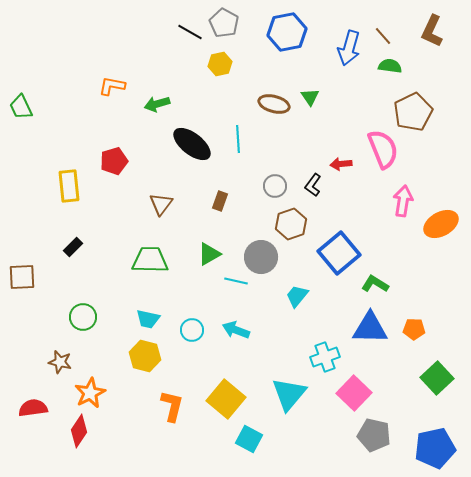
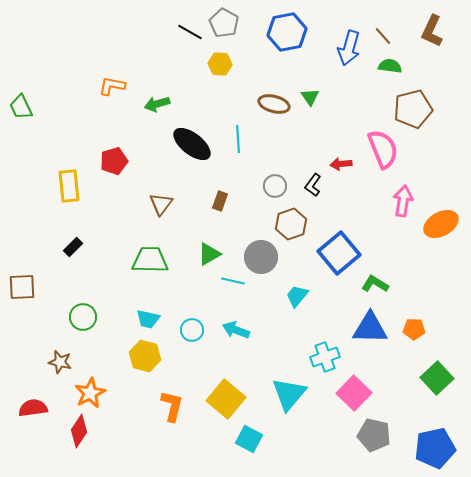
yellow hexagon at (220, 64): rotated 15 degrees clockwise
brown pentagon at (413, 112): moved 3 px up; rotated 12 degrees clockwise
brown square at (22, 277): moved 10 px down
cyan line at (236, 281): moved 3 px left
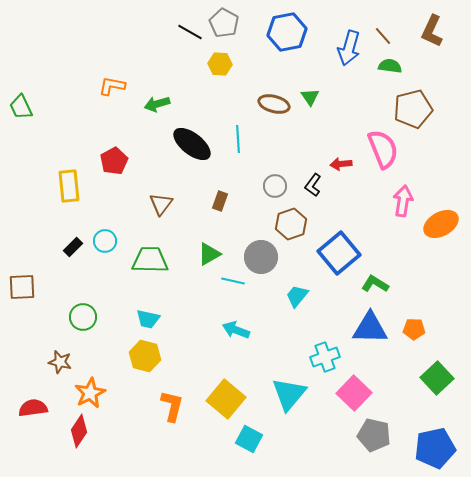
red pentagon at (114, 161): rotated 12 degrees counterclockwise
cyan circle at (192, 330): moved 87 px left, 89 px up
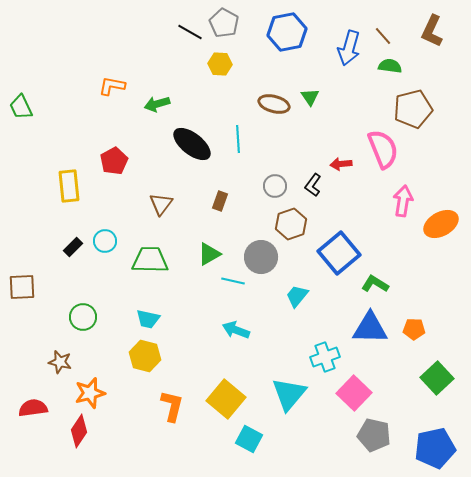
orange star at (90, 393): rotated 12 degrees clockwise
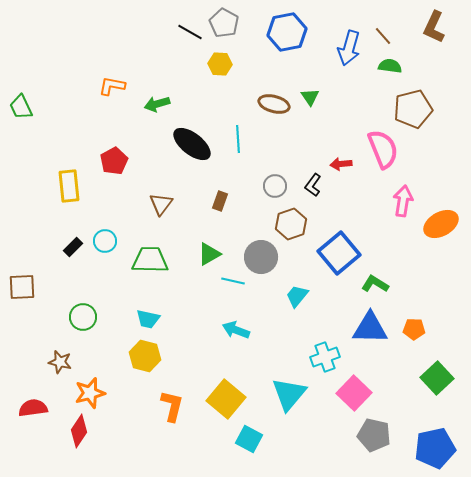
brown L-shape at (432, 31): moved 2 px right, 4 px up
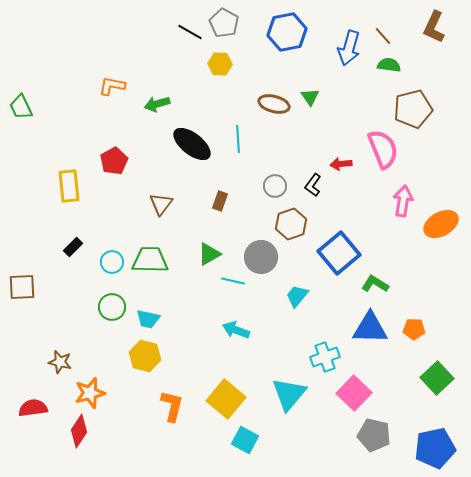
green semicircle at (390, 66): moved 1 px left, 1 px up
cyan circle at (105, 241): moved 7 px right, 21 px down
green circle at (83, 317): moved 29 px right, 10 px up
cyan square at (249, 439): moved 4 px left, 1 px down
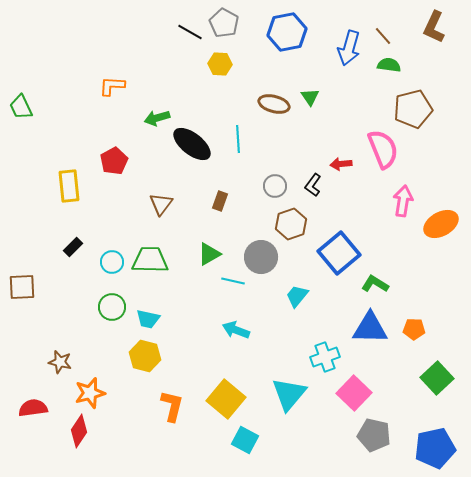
orange L-shape at (112, 86): rotated 8 degrees counterclockwise
green arrow at (157, 104): moved 14 px down
